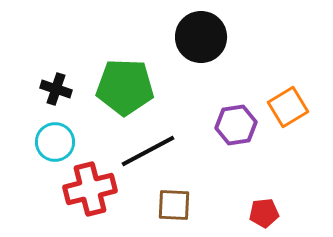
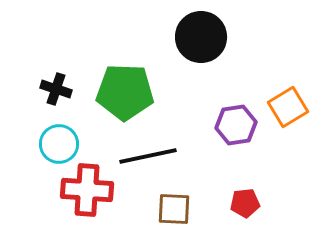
green pentagon: moved 5 px down
cyan circle: moved 4 px right, 2 px down
black line: moved 5 px down; rotated 16 degrees clockwise
red cross: moved 3 px left, 1 px down; rotated 18 degrees clockwise
brown square: moved 4 px down
red pentagon: moved 19 px left, 10 px up
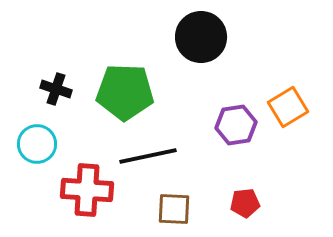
cyan circle: moved 22 px left
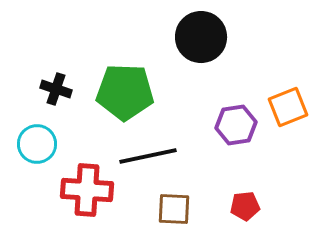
orange square: rotated 9 degrees clockwise
red pentagon: moved 3 px down
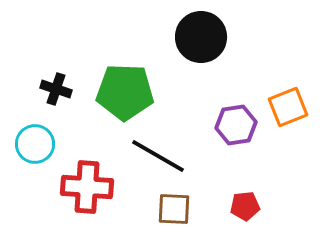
cyan circle: moved 2 px left
black line: moved 10 px right; rotated 42 degrees clockwise
red cross: moved 3 px up
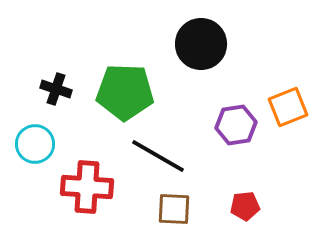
black circle: moved 7 px down
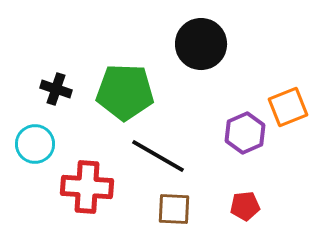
purple hexagon: moved 9 px right, 8 px down; rotated 15 degrees counterclockwise
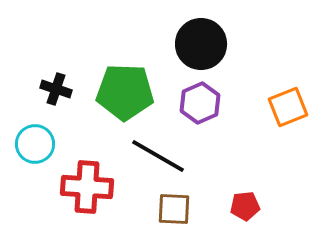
purple hexagon: moved 45 px left, 30 px up
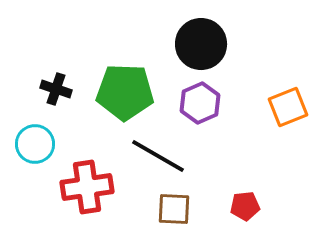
red cross: rotated 12 degrees counterclockwise
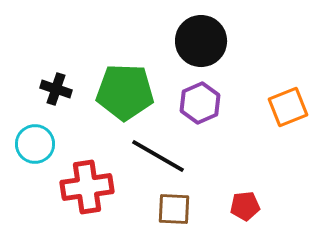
black circle: moved 3 px up
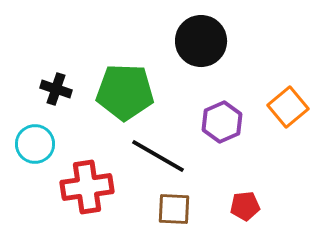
purple hexagon: moved 22 px right, 19 px down
orange square: rotated 18 degrees counterclockwise
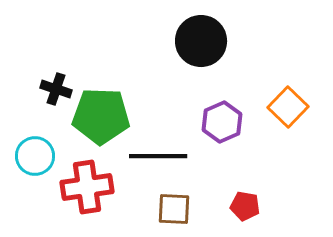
green pentagon: moved 24 px left, 24 px down
orange square: rotated 6 degrees counterclockwise
cyan circle: moved 12 px down
black line: rotated 30 degrees counterclockwise
red pentagon: rotated 16 degrees clockwise
